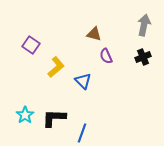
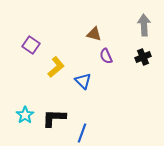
gray arrow: rotated 15 degrees counterclockwise
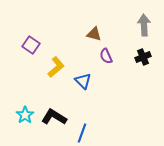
black L-shape: moved 1 px up; rotated 30 degrees clockwise
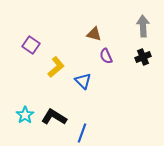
gray arrow: moved 1 px left, 1 px down
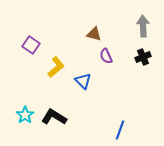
blue line: moved 38 px right, 3 px up
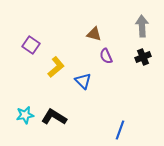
gray arrow: moved 1 px left
cyan star: rotated 24 degrees clockwise
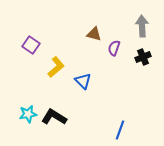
purple semicircle: moved 8 px right, 8 px up; rotated 42 degrees clockwise
cyan star: moved 3 px right, 1 px up
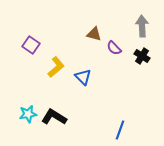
purple semicircle: rotated 63 degrees counterclockwise
black cross: moved 1 px left, 1 px up; rotated 35 degrees counterclockwise
blue triangle: moved 4 px up
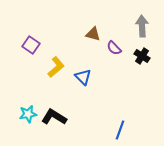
brown triangle: moved 1 px left
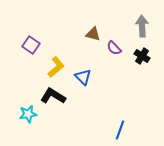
black L-shape: moved 1 px left, 21 px up
